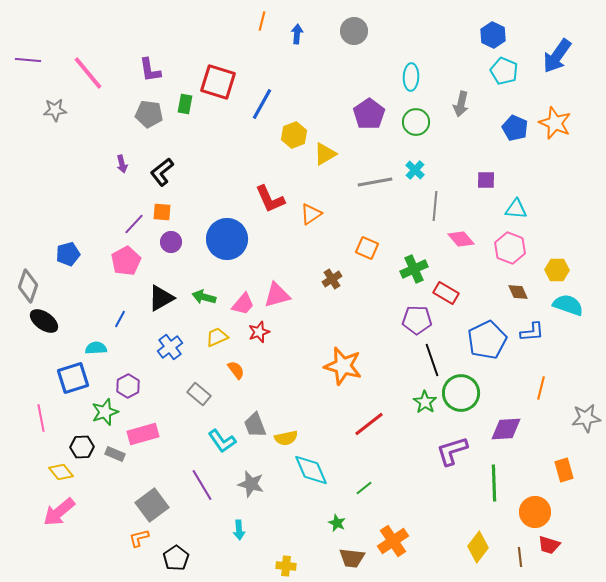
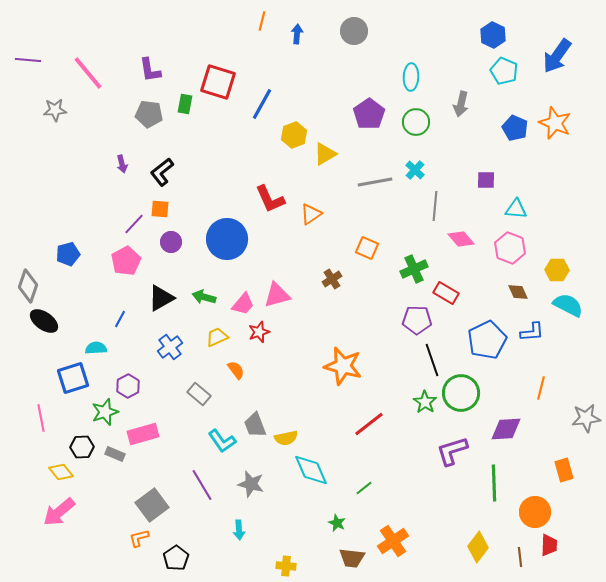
orange square at (162, 212): moved 2 px left, 3 px up
cyan semicircle at (568, 305): rotated 8 degrees clockwise
red trapezoid at (549, 545): rotated 105 degrees counterclockwise
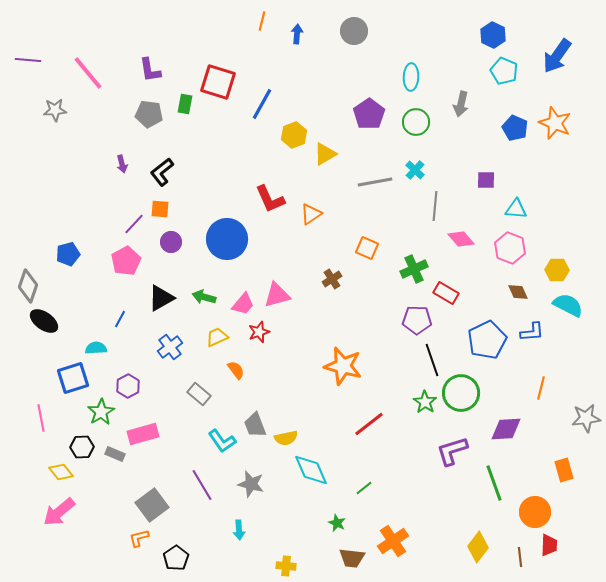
green star at (105, 412): moved 4 px left; rotated 12 degrees counterclockwise
green line at (494, 483): rotated 18 degrees counterclockwise
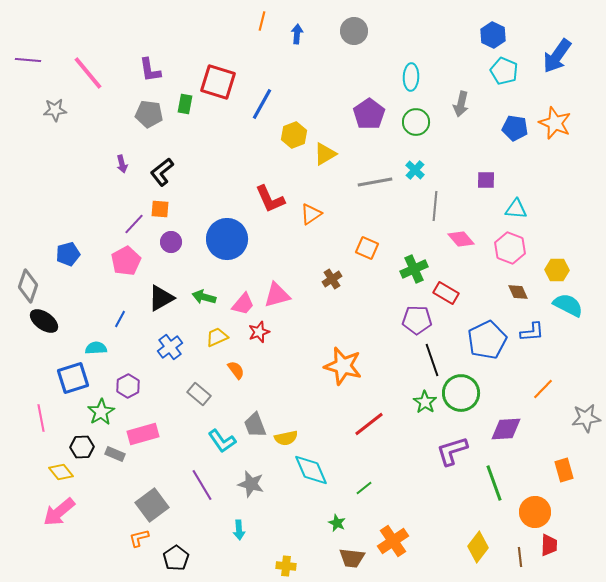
blue pentagon at (515, 128): rotated 15 degrees counterclockwise
orange line at (541, 388): moved 2 px right, 1 px down; rotated 30 degrees clockwise
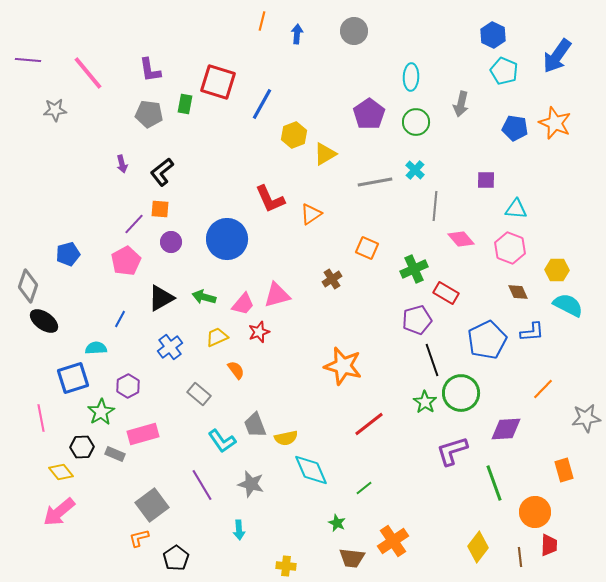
purple pentagon at (417, 320): rotated 16 degrees counterclockwise
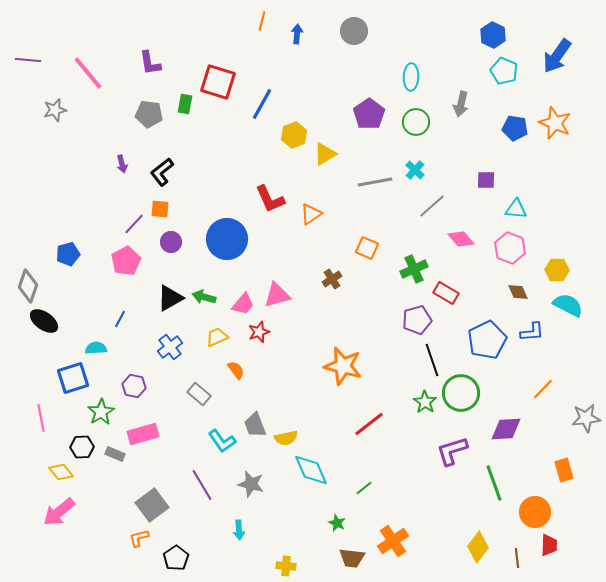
purple L-shape at (150, 70): moved 7 px up
gray star at (55, 110): rotated 10 degrees counterclockwise
gray line at (435, 206): moved 3 px left; rotated 44 degrees clockwise
black triangle at (161, 298): moved 9 px right
purple hexagon at (128, 386): moved 6 px right; rotated 20 degrees counterclockwise
brown line at (520, 557): moved 3 px left, 1 px down
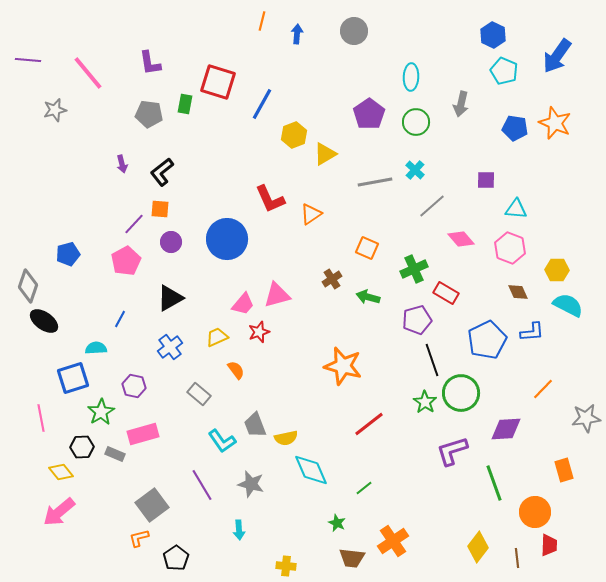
green arrow at (204, 297): moved 164 px right
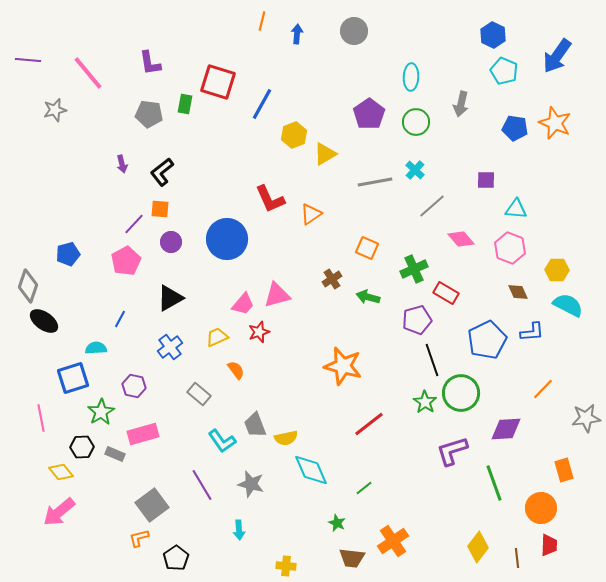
orange circle at (535, 512): moved 6 px right, 4 px up
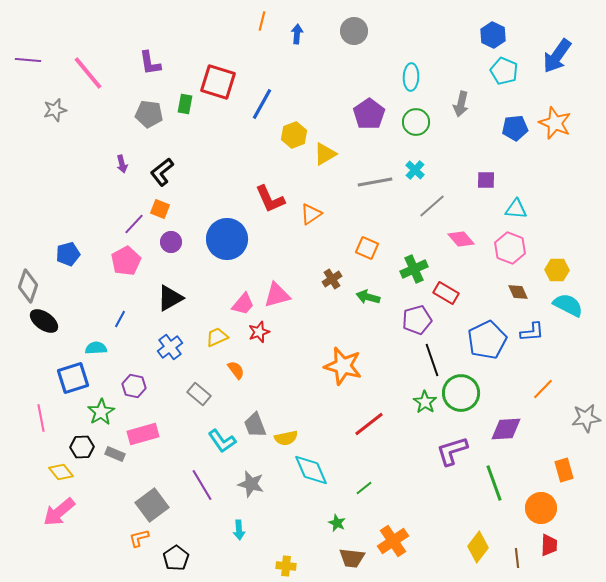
blue pentagon at (515, 128): rotated 15 degrees counterclockwise
orange square at (160, 209): rotated 18 degrees clockwise
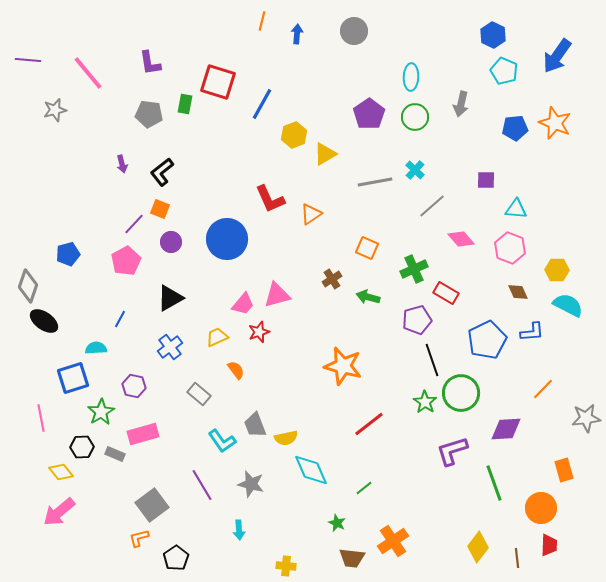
green circle at (416, 122): moved 1 px left, 5 px up
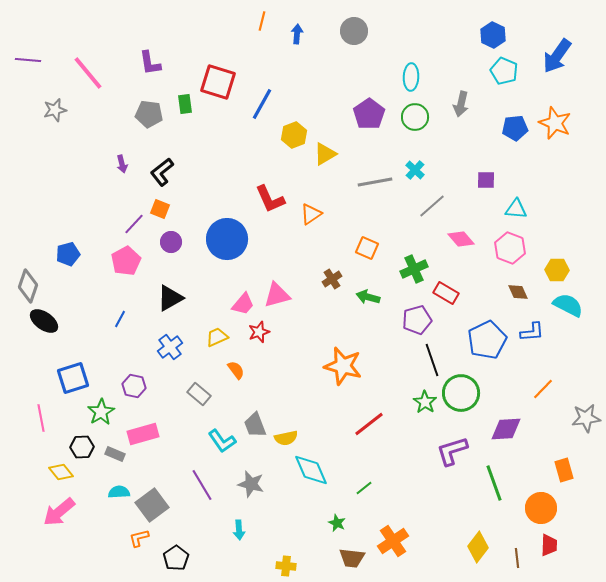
green rectangle at (185, 104): rotated 18 degrees counterclockwise
cyan semicircle at (96, 348): moved 23 px right, 144 px down
